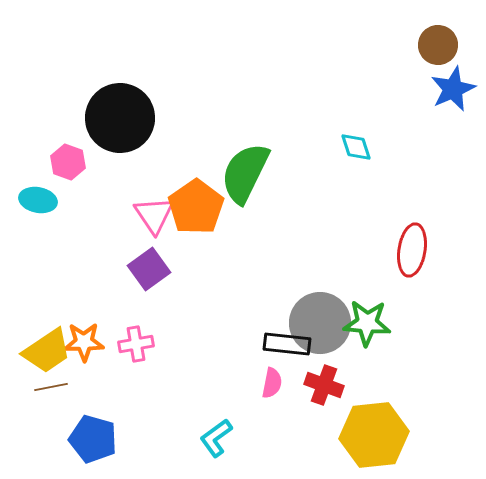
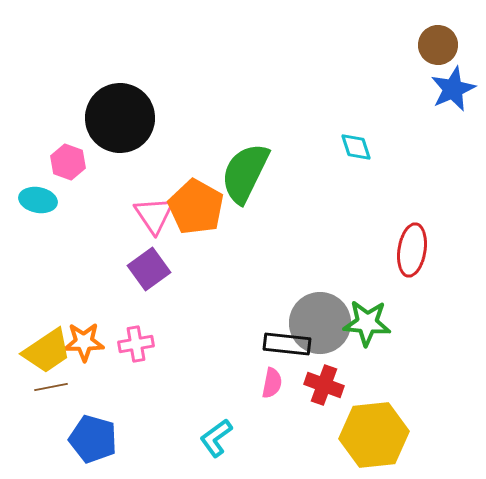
orange pentagon: rotated 8 degrees counterclockwise
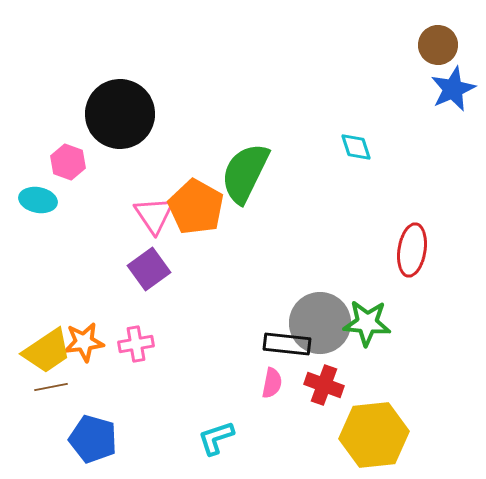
black circle: moved 4 px up
orange star: rotated 6 degrees counterclockwise
cyan L-shape: rotated 18 degrees clockwise
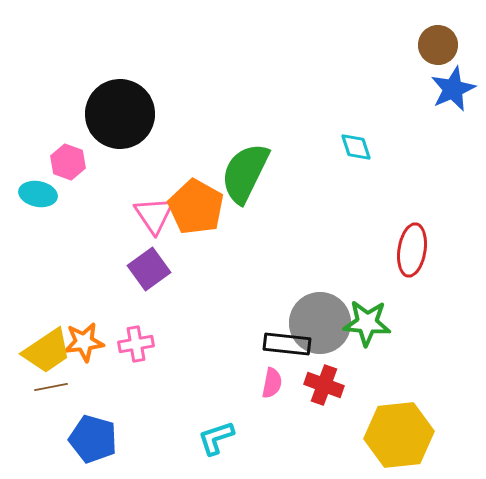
cyan ellipse: moved 6 px up
yellow hexagon: moved 25 px right
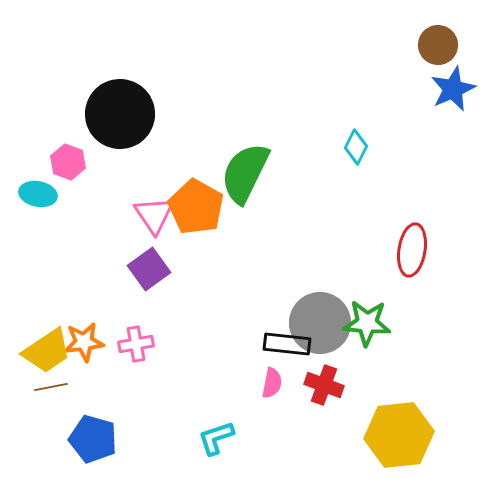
cyan diamond: rotated 44 degrees clockwise
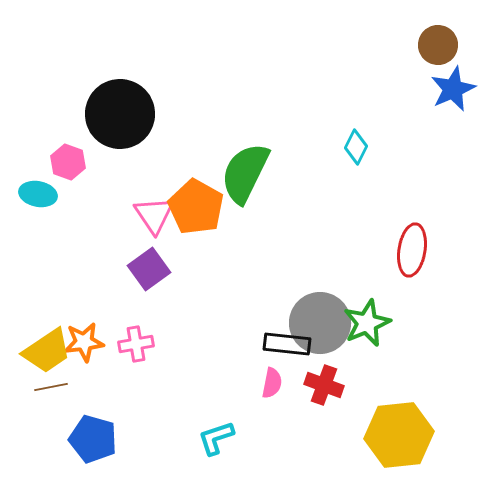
green star: rotated 27 degrees counterclockwise
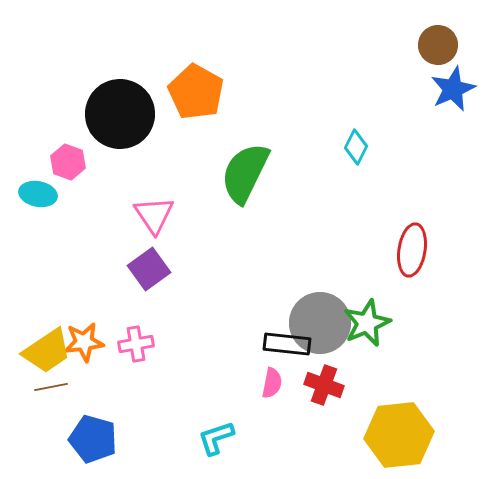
orange pentagon: moved 115 px up
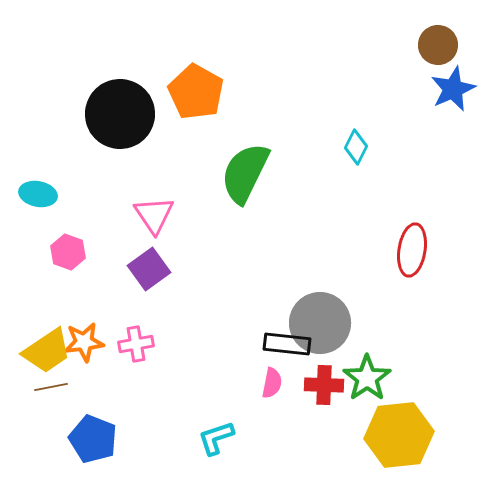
pink hexagon: moved 90 px down
green star: moved 55 px down; rotated 12 degrees counterclockwise
red cross: rotated 18 degrees counterclockwise
blue pentagon: rotated 6 degrees clockwise
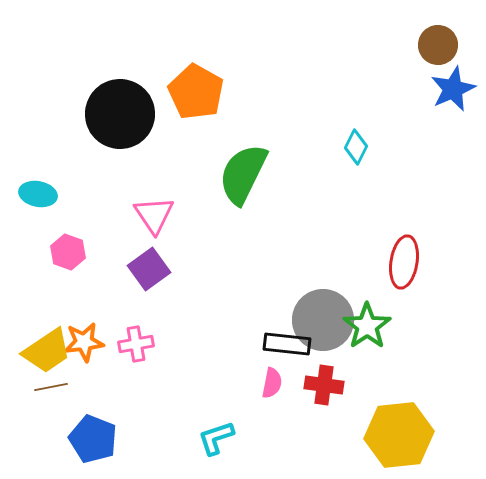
green semicircle: moved 2 px left, 1 px down
red ellipse: moved 8 px left, 12 px down
gray circle: moved 3 px right, 3 px up
green star: moved 52 px up
red cross: rotated 6 degrees clockwise
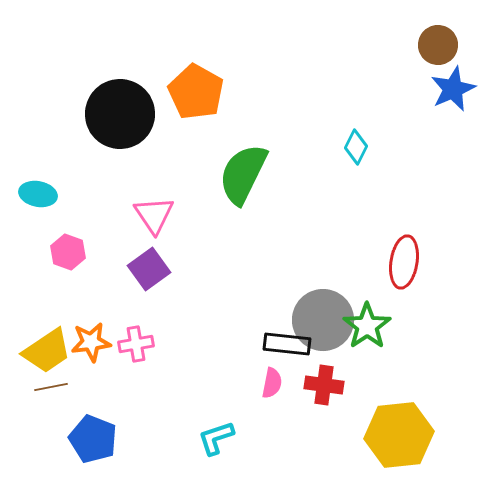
orange star: moved 7 px right
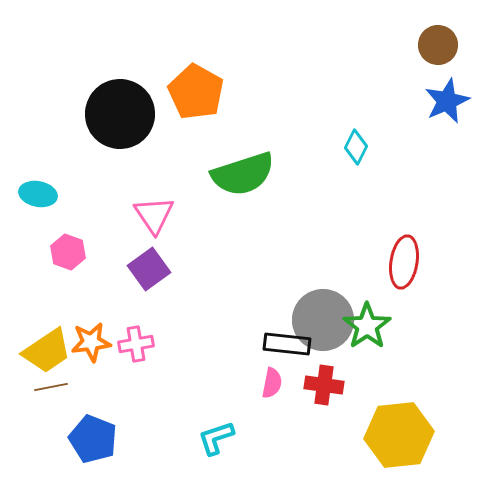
blue star: moved 6 px left, 12 px down
green semicircle: rotated 134 degrees counterclockwise
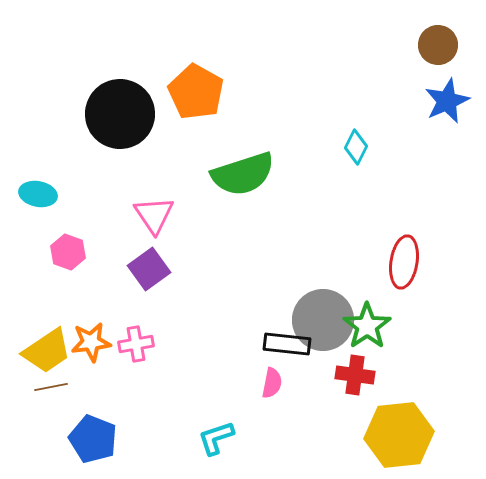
red cross: moved 31 px right, 10 px up
